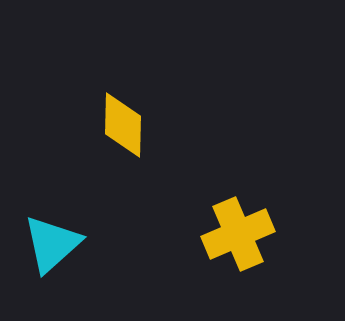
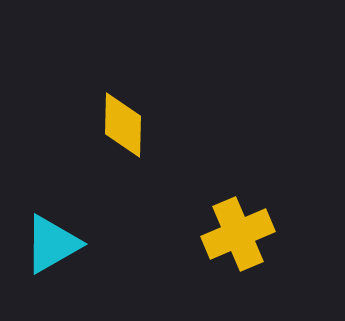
cyan triangle: rotated 12 degrees clockwise
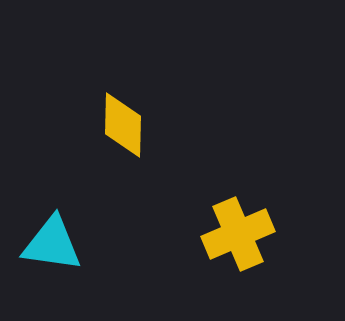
cyan triangle: rotated 38 degrees clockwise
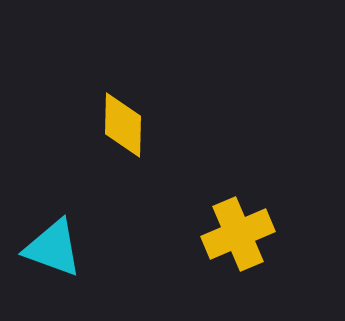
cyan triangle: moved 1 px right, 4 px down; rotated 12 degrees clockwise
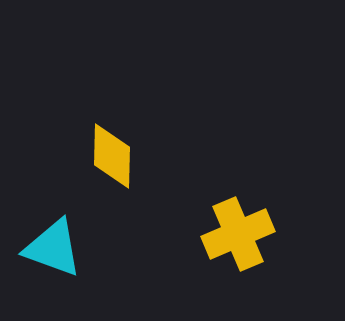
yellow diamond: moved 11 px left, 31 px down
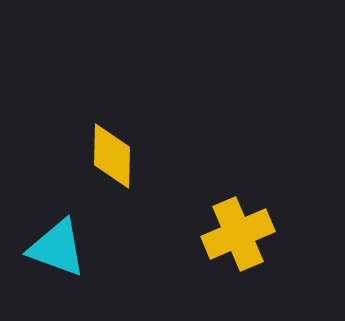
cyan triangle: moved 4 px right
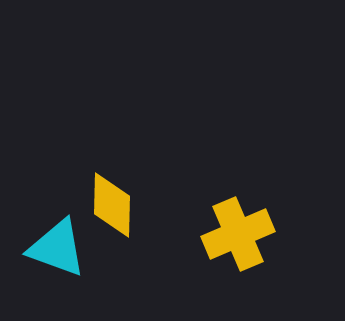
yellow diamond: moved 49 px down
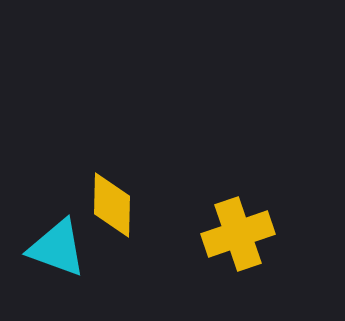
yellow cross: rotated 4 degrees clockwise
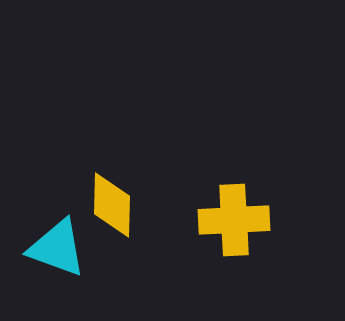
yellow cross: moved 4 px left, 14 px up; rotated 16 degrees clockwise
